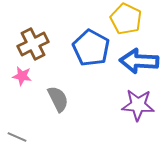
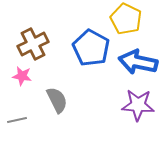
blue arrow: moved 1 px left, 1 px down; rotated 9 degrees clockwise
gray semicircle: moved 1 px left, 1 px down
gray line: moved 17 px up; rotated 36 degrees counterclockwise
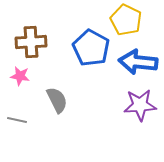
yellow pentagon: moved 1 px down
brown cross: moved 2 px left, 2 px up; rotated 24 degrees clockwise
blue arrow: rotated 6 degrees counterclockwise
pink star: moved 2 px left
purple star: moved 2 px right; rotated 8 degrees counterclockwise
gray line: rotated 24 degrees clockwise
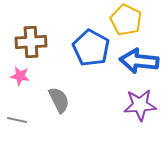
blue arrow: moved 1 px right, 1 px up
gray semicircle: moved 2 px right
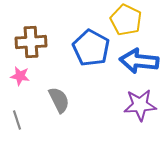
gray line: rotated 60 degrees clockwise
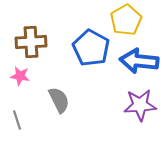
yellow pentagon: rotated 16 degrees clockwise
